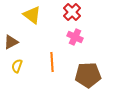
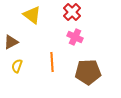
brown pentagon: moved 3 px up
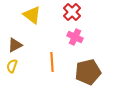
brown triangle: moved 4 px right, 3 px down
yellow semicircle: moved 5 px left
brown pentagon: rotated 10 degrees counterclockwise
